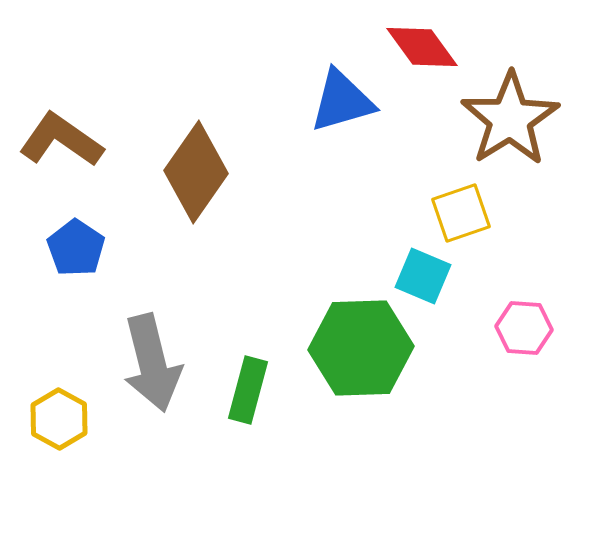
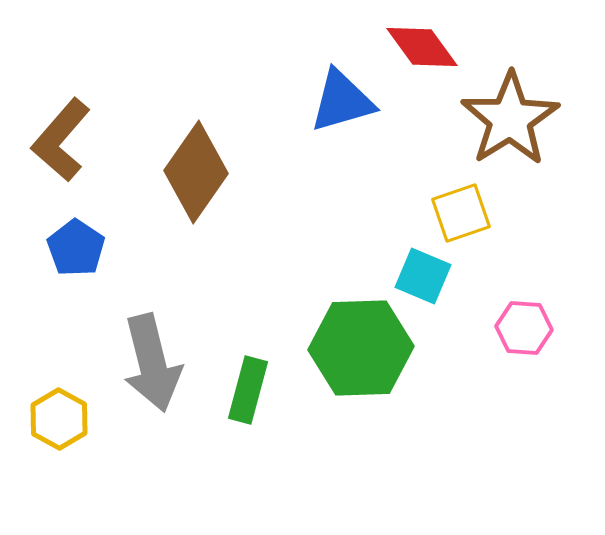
brown L-shape: rotated 84 degrees counterclockwise
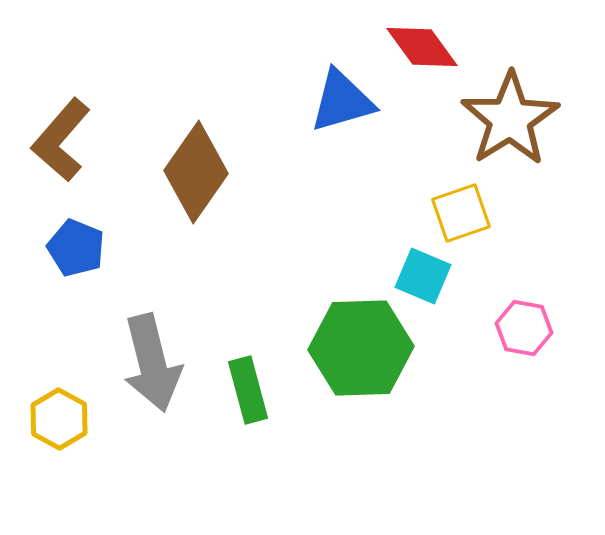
blue pentagon: rotated 12 degrees counterclockwise
pink hexagon: rotated 6 degrees clockwise
green rectangle: rotated 30 degrees counterclockwise
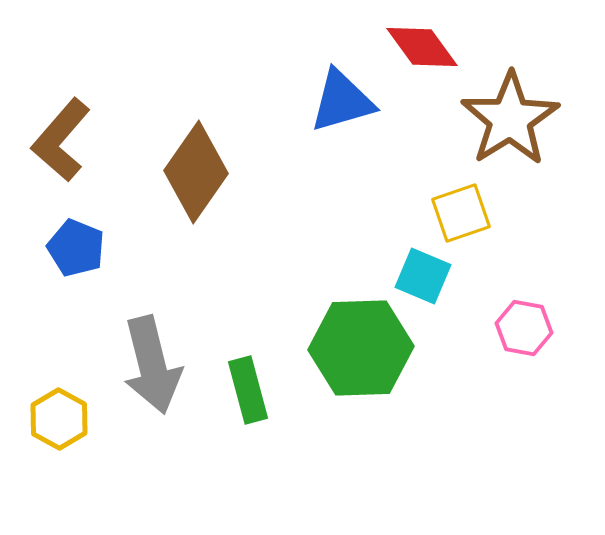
gray arrow: moved 2 px down
